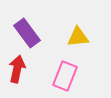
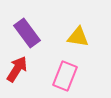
yellow triangle: rotated 15 degrees clockwise
red arrow: rotated 20 degrees clockwise
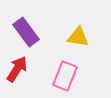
purple rectangle: moved 1 px left, 1 px up
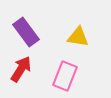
red arrow: moved 4 px right
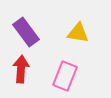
yellow triangle: moved 4 px up
red arrow: rotated 28 degrees counterclockwise
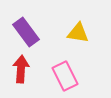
pink rectangle: rotated 48 degrees counterclockwise
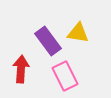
purple rectangle: moved 22 px right, 9 px down
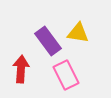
pink rectangle: moved 1 px right, 1 px up
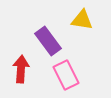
yellow triangle: moved 4 px right, 13 px up
